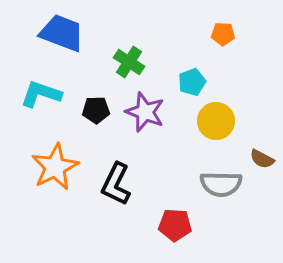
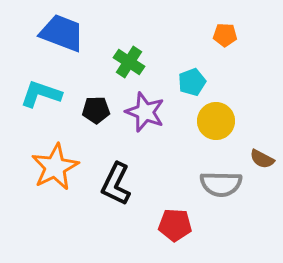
orange pentagon: moved 2 px right, 1 px down
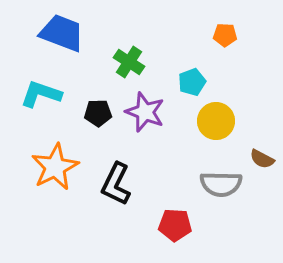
black pentagon: moved 2 px right, 3 px down
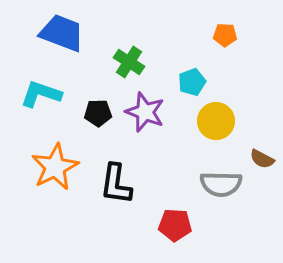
black L-shape: rotated 18 degrees counterclockwise
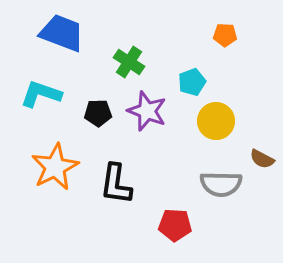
purple star: moved 2 px right, 1 px up
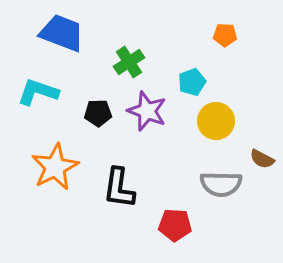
green cross: rotated 24 degrees clockwise
cyan L-shape: moved 3 px left, 2 px up
black L-shape: moved 3 px right, 4 px down
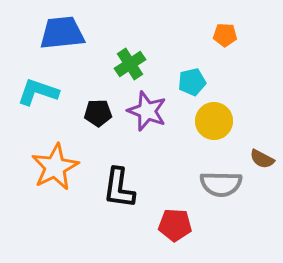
blue trapezoid: rotated 27 degrees counterclockwise
green cross: moved 1 px right, 2 px down
cyan pentagon: rotated 8 degrees clockwise
yellow circle: moved 2 px left
